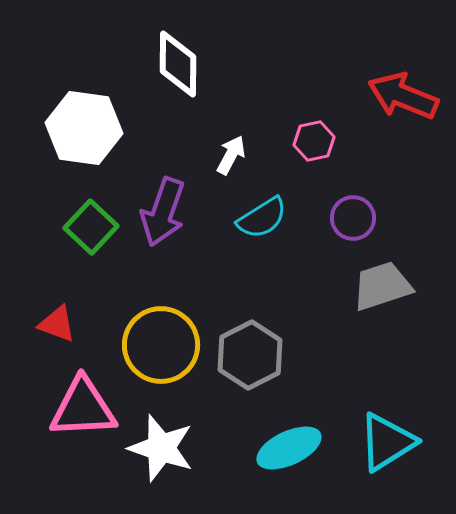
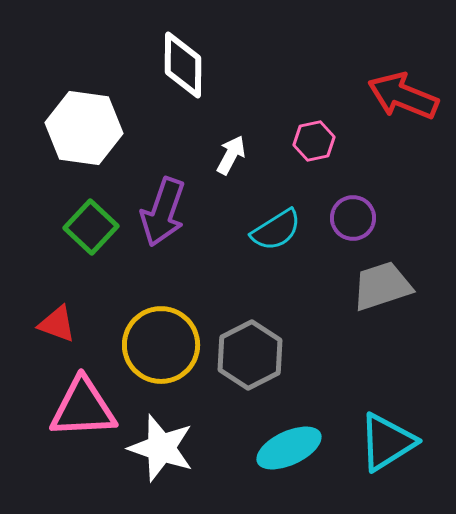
white diamond: moved 5 px right, 1 px down
cyan semicircle: moved 14 px right, 12 px down
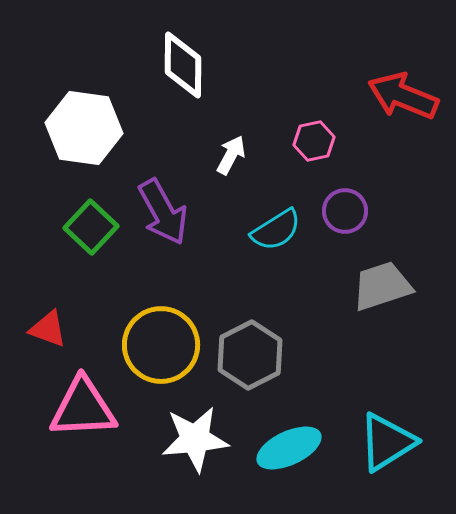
purple arrow: rotated 48 degrees counterclockwise
purple circle: moved 8 px left, 7 px up
red triangle: moved 9 px left, 5 px down
white star: moved 34 px right, 9 px up; rotated 24 degrees counterclockwise
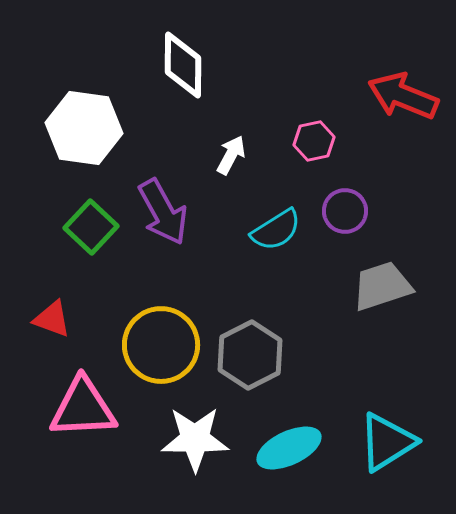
red triangle: moved 4 px right, 10 px up
white star: rotated 6 degrees clockwise
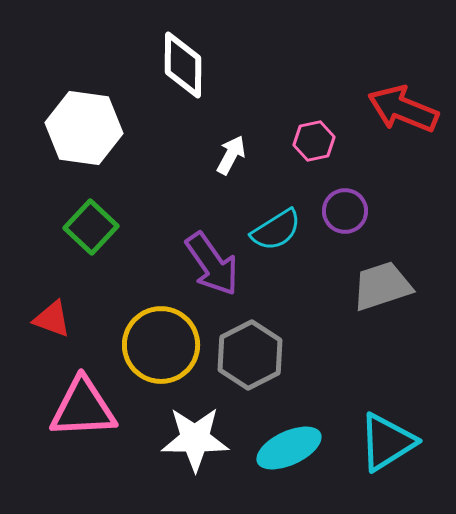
red arrow: moved 13 px down
purple arrow: moved 49 px right, 52 px down; rotated 6 degrees counterclockwise
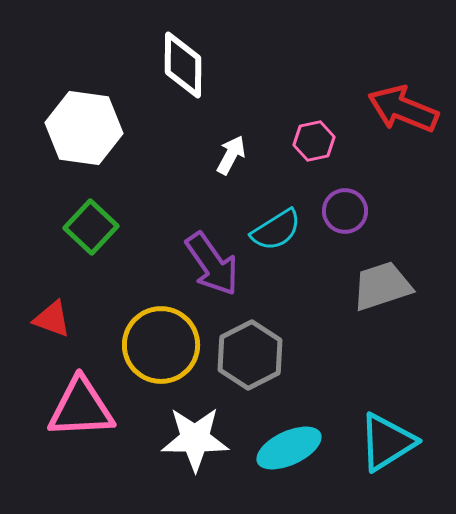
pink triangle: moved 2 px left
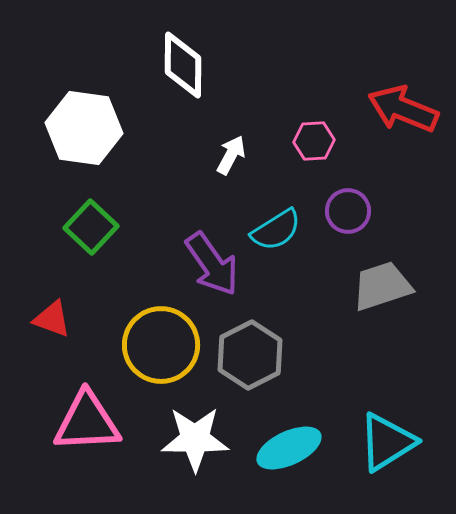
pink hexagon: rotated 9 degrees clockwise
purple circle: moved 3 px right
pink triangle: moved 6 px right, 14 px down
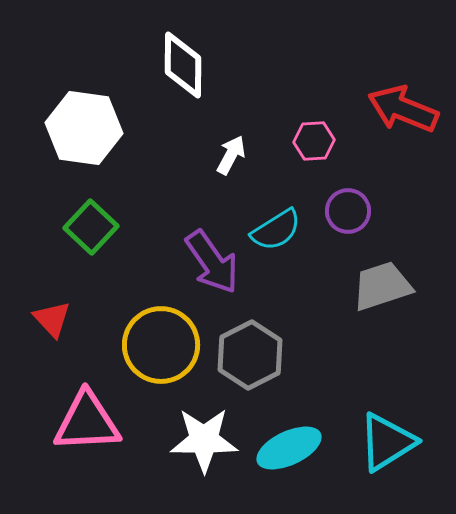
purple arrow: moved 2 px up
red triangle: rotated 27 degrees clockwise
white star: moved 9 px right, 1 px down
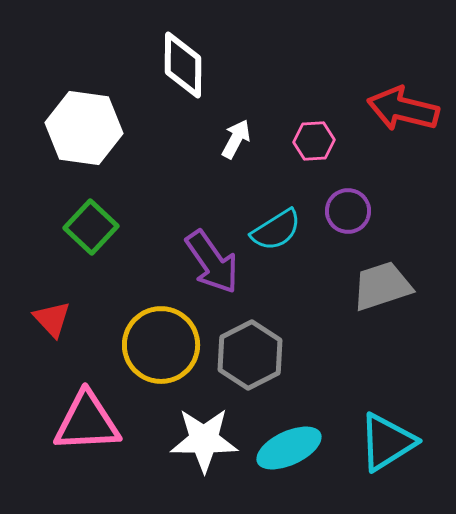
red arrow: rotated 8 degrees counterclockwise
white arrow: moved 5 px right, 16 px up
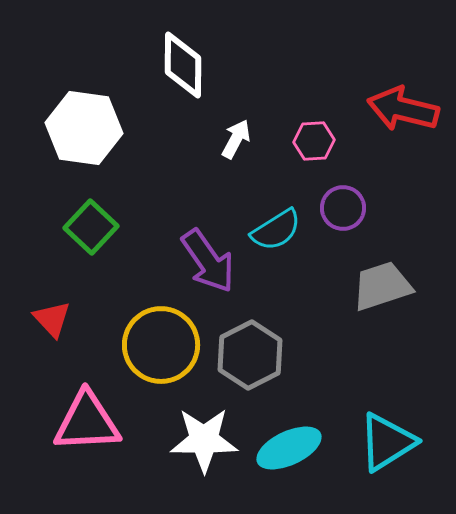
purple circle: moved 5 px left, 3 px up
purple arrow: moved 4 px left, 1 px up
